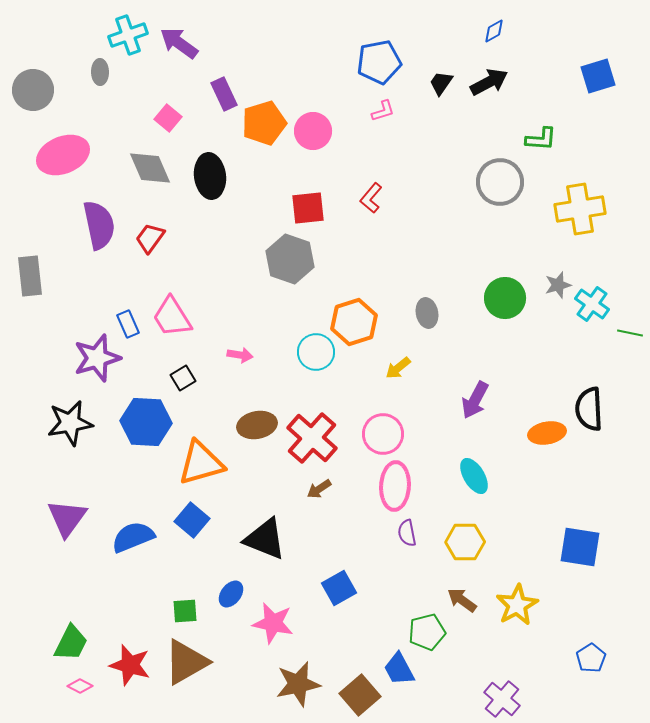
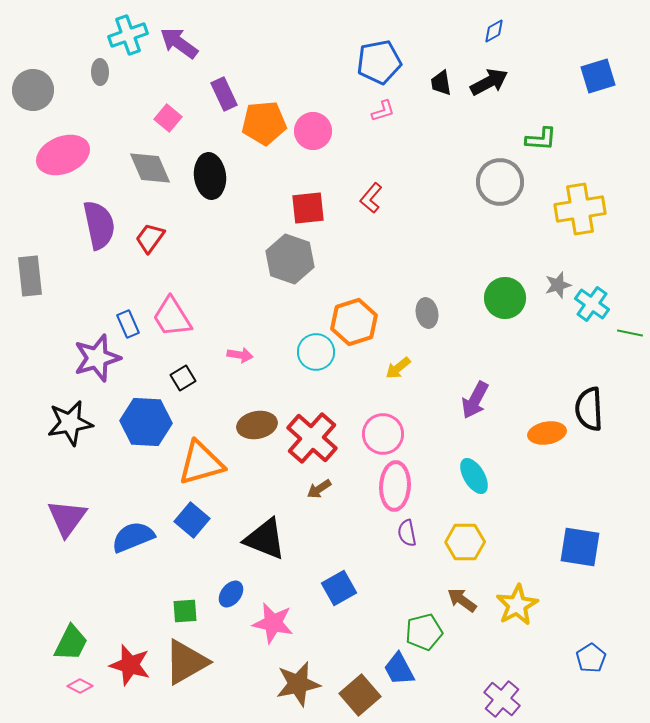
black trapezoid at (441, 83): rotated 44 degrees counterclockwise
orange pentagon at (264, 123): rotated 12 degrees clockwise
green pentagon at (427, 632): moved 3 px left
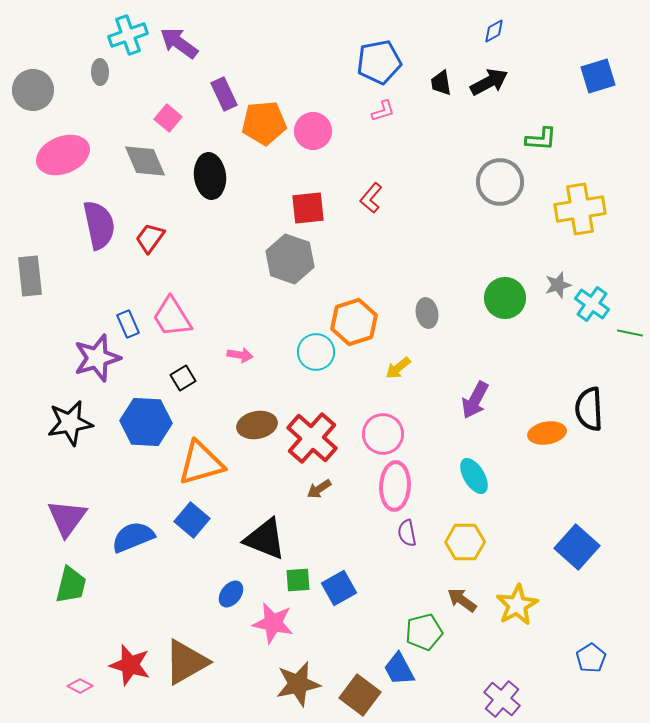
gray diamond at (150, 168): moved 5 px left, 7 px up
blue square at (580, 547): moved 3 px left; rotated 33 degrees clockwise
green square at (185, 611): moved 113 px right, 31 px up
green trapezoid at (71, 643): moved 58 px up; rotated 12 degrees counterclockwise
brown square at (360, 695): rotated 12 degrees counterclockwise
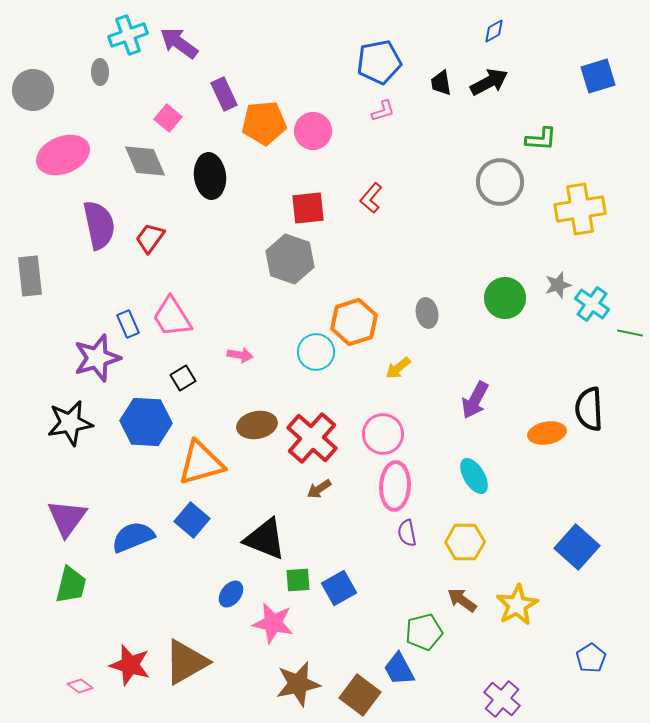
pink diamond at (80, 686): rotated 10 degrees clockwise
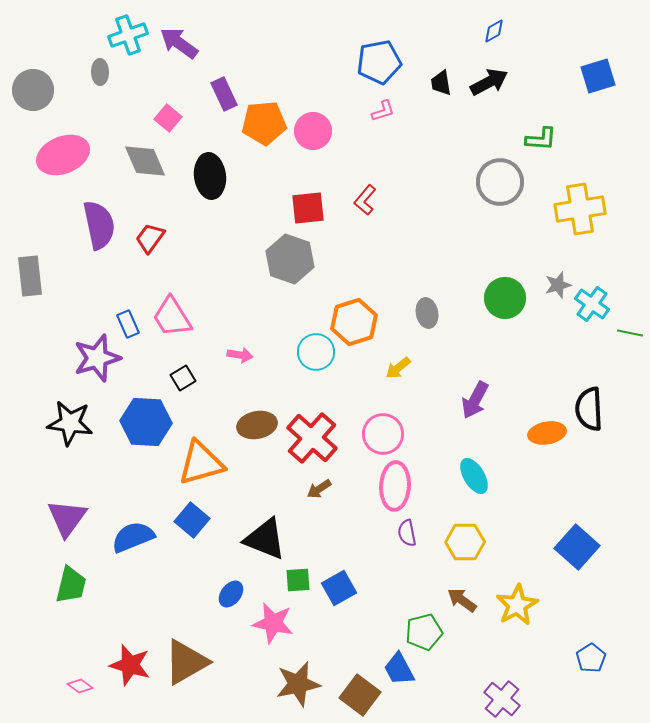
red L-shape at (371, 198): moved 6 px left, 2 px down
black star at (70, 423): rotated 18 degrees clockwise
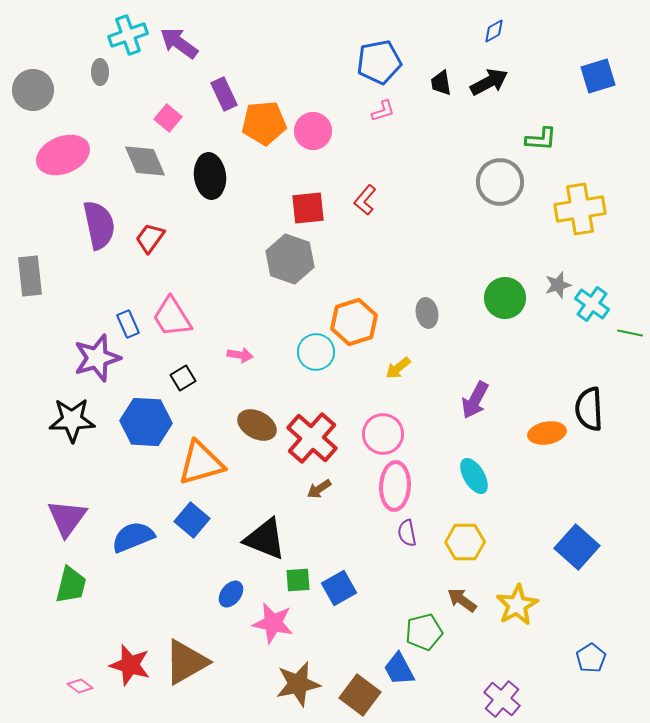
black star at (70, 423): moved 2 px right, 3 px up; rotated 9 degrees counterclockwise
brown ellipse at (257, 425): rotated 39 degrees clockwise
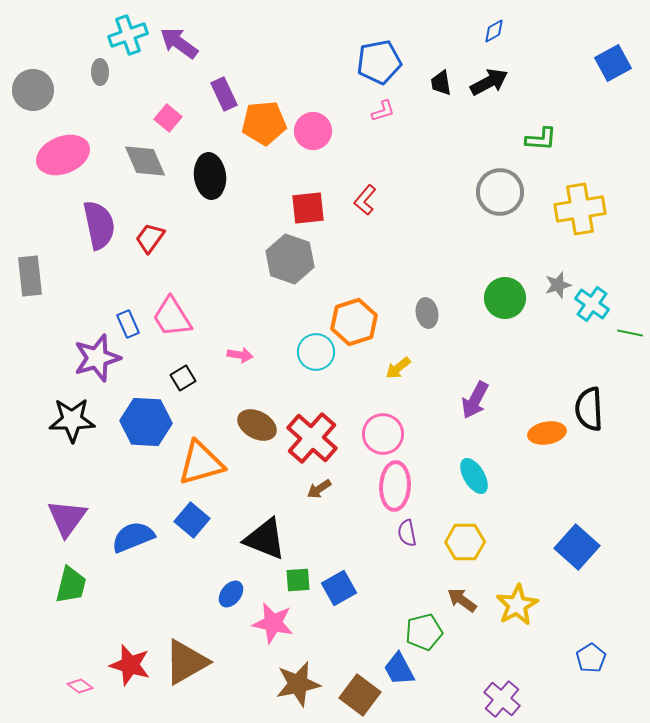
blue square at (598, 76): moved 15 px right, 13 px up; rotated 12 degrees counterclockwise
gray circle at (500, 182): moved 10 px down
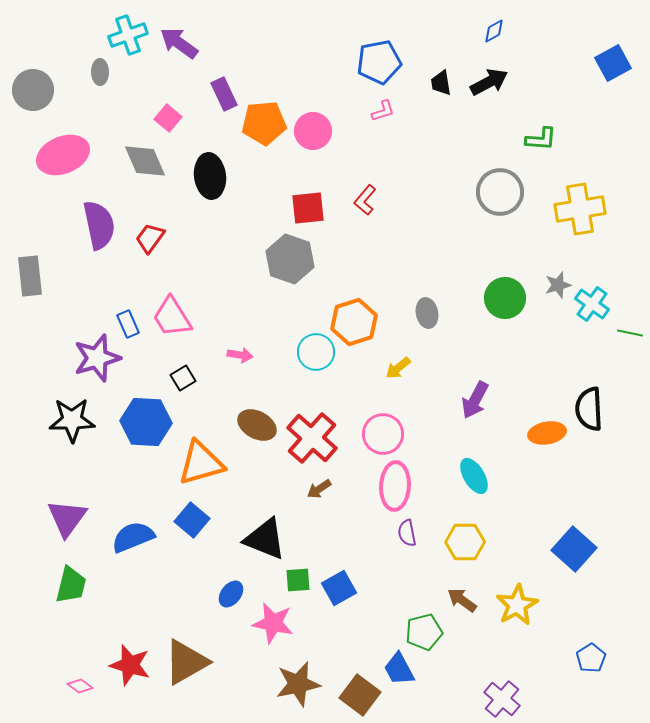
blue square at (577, 547): moved 3 px left, 2 px down
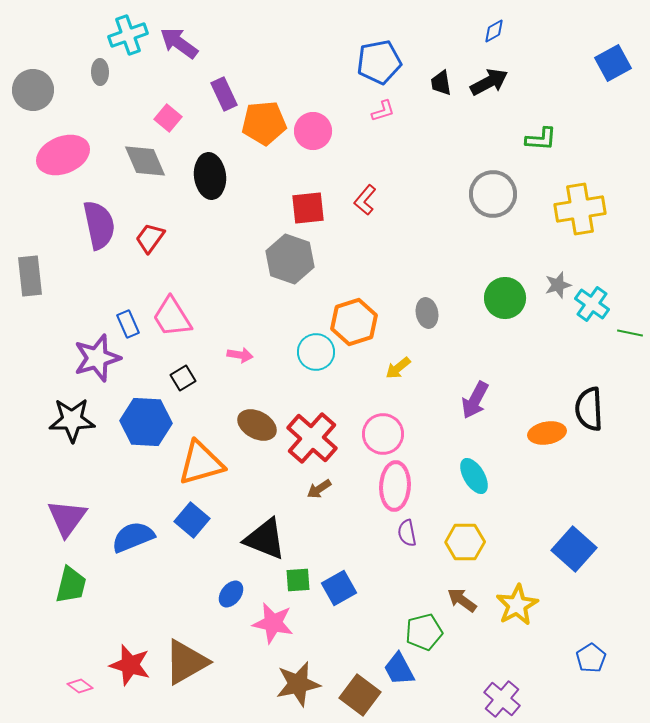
gray circle at (500, 192): moved 7 px left, 2 px down
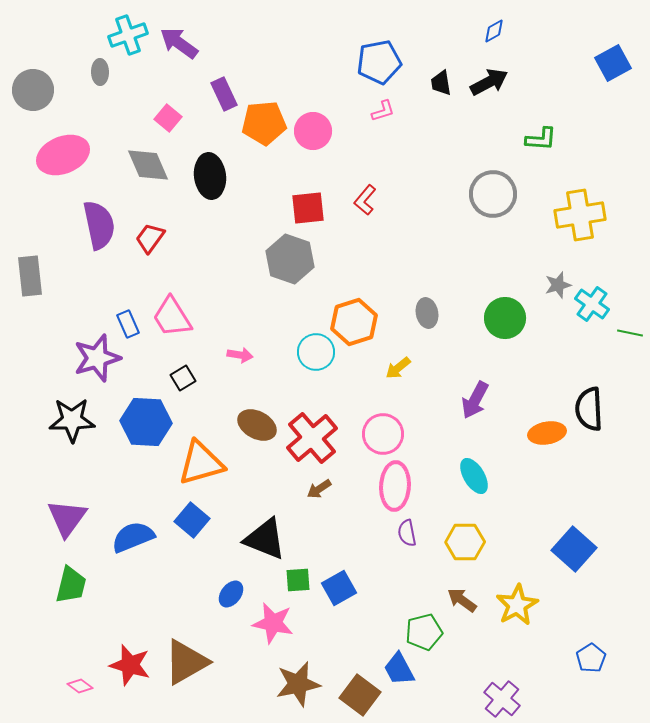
gray diamond at (145, 161): moved 3 px right, 4 px down
yellow cross at (580, 209): moved 6 px down
green circle at (505, 298): moved 20 px down
red cross at (312, 438): rotated 9 degrees clockwise
